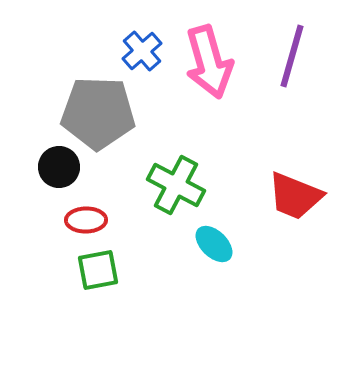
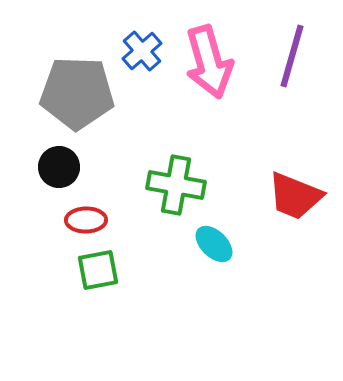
gray pentagon: moved 21 px left, 20 px up
green cross: rotated 18 degrees counterclockwise
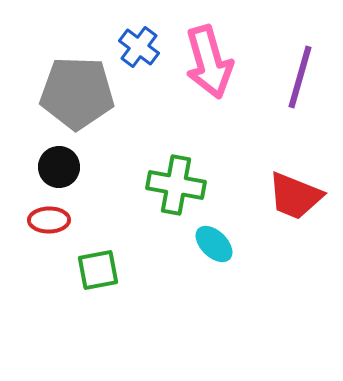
blue cross: moved 3 px left, 4 px up; rotated 12 degrees counterclockwise
purple line: moved 8 px right, 21 px down
red ellipse: moved 37 px left
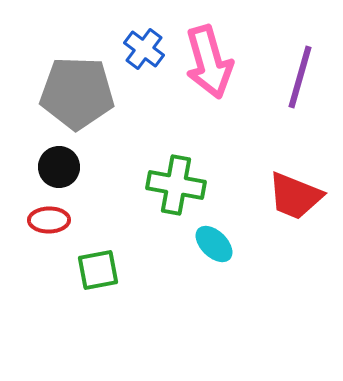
blue cross: moved 5 px right, 2 px down
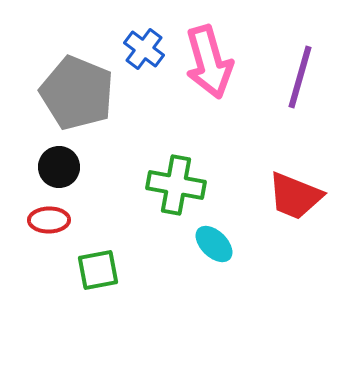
gray pentagon: rotated 20 degrees clockwise
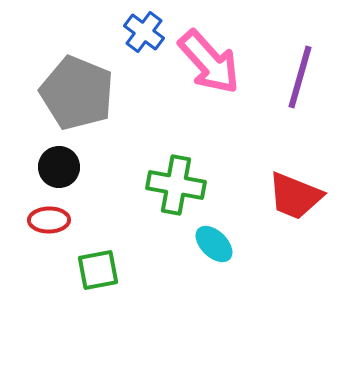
blue cross: moved 17 px up
pink arrow: rotated 26 degrees counterclockwise
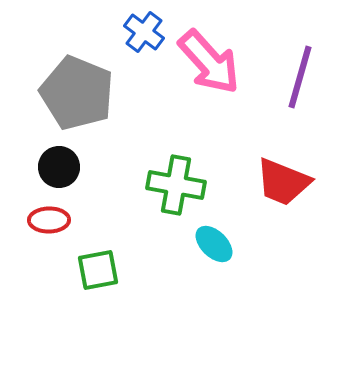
red trapezoid: moved 12 px left, 14 px up
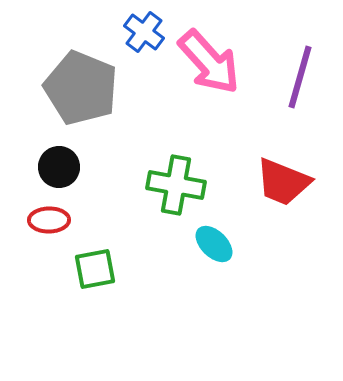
gray pentagon: moved 4 px right, 5 px up
green square: moved 3 px left, 1 px up
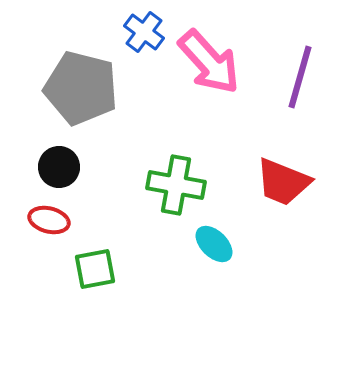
gray pentagon: rotated 8 degrees counterclockwise
red ellipse: rotated 15 degrees clockwise
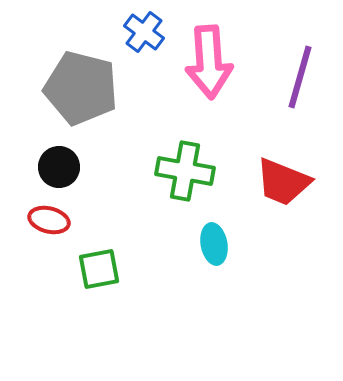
pink arrow: rotated 38 degrees clockwise
green cross: moved 9 px right, 14 px up
cyan ellipse: rotated 36 degrees clockwise
green square: moved 4 px right
